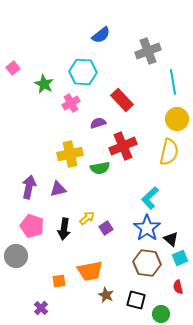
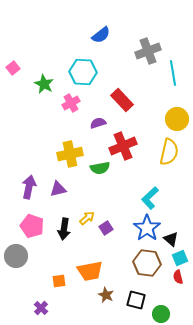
cyan line: moved 9 px up
red semicircle: moved 10 px up
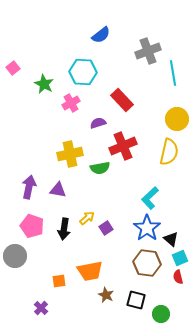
purple triangle: moved 1 px down; rotated 24 degrees clockwise
gray circle: moved 1 px left
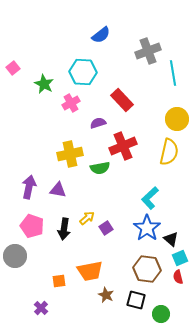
brown hexagon: moved 6 px down
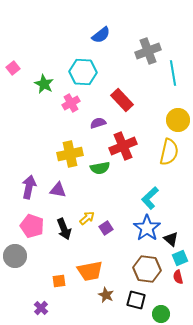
yellow circle: moved 1 px right, 1 px down
black arrow: rotated 30 degrees counterclockwise
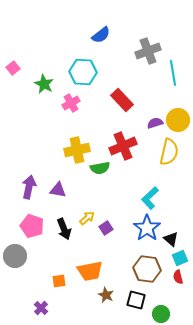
purple semicircle: moved 57 px right
yellow cross: moved 7 px right, 4 px up
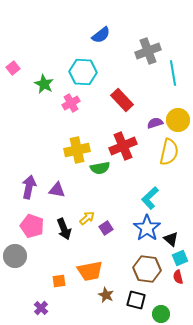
purple triangle: moved 1 px left
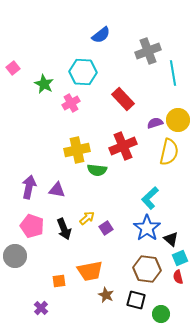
red rectangle: moved 1 px right, 1 px up
green semicircle: moved 3 px left, 2 px down; rotated 18 degrees clockwise
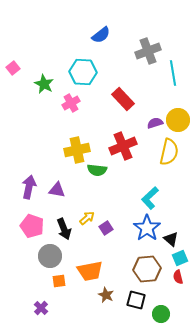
gray circle: moved 35 px right
brown hexagon: rotated 12 degrees counterclockwise
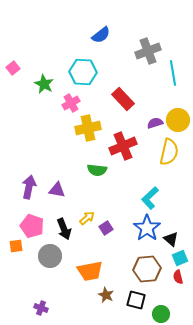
yellow cross: moved 11 px right, 22 px up
orange square: moved 43 px left, 35 px up
purple cross: rotated 24 degrees counterclockwise
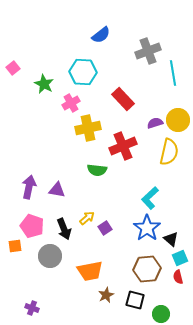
purple square: moved 1 px left
orange square: moved 1 px left
brown star: rotated 21 degrees clockwise
black square: moved 1 px left
purple cross: moved 9 px left
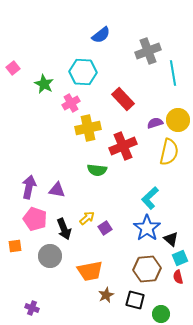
pink pentagon: moved 3 px right, 7 px up
